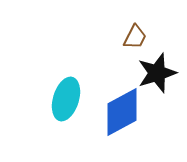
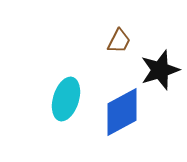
brown trapezoid: moved 16 px left, 4 px down
black star: moved 3 px right, 3 px up
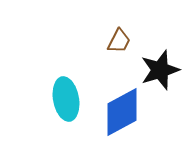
cyan ellipse: rotated 27 degrees counterclockwise
